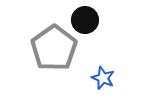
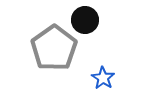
blue star: rotated 10 degrees clockwise
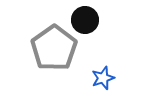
blue star: rotated 20 degrees clockwise
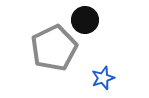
gray pentagon: rotated 9 degrees clockwise
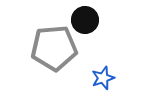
gray pentagon: rotated 21 degrees clockwise
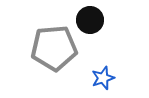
black circle: moved 5 px right
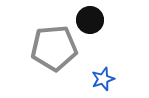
blue star: moved 1 px down
